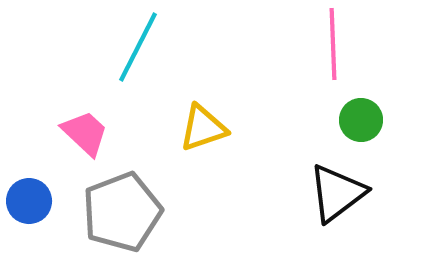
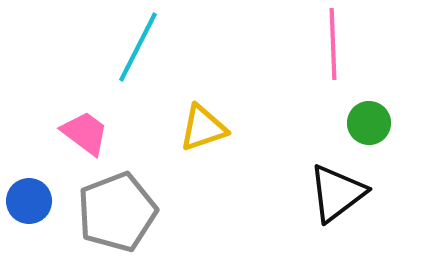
green circle: moved 8 px right, 3 px down
pink trapezoid: rotated 6 degrees counterclockwise
gray pentagon: moved 5 px left
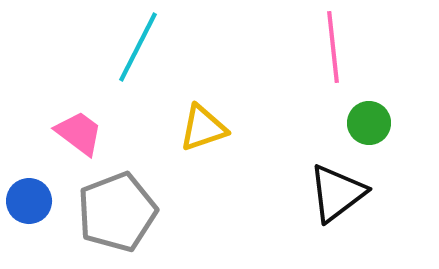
pink line: moved 3 px down; rotated 4 degrees counterclockwise
pink trapezoid: moved 6 px left
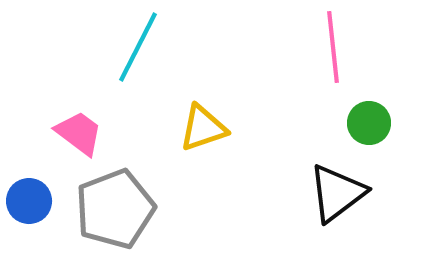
gray pentagon: moved 2 px left, 3 px up
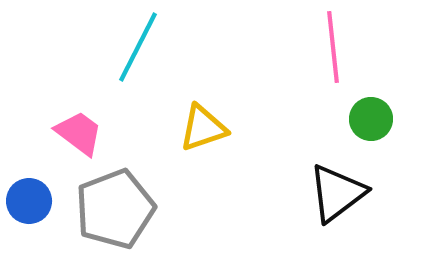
green circle: moved 2 px right, 4 px up
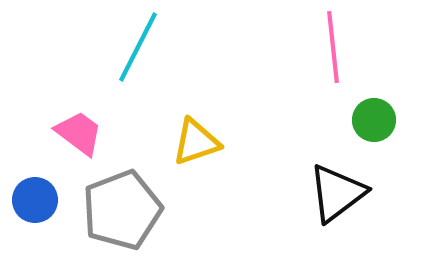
green circle: moved 3 px right, 1 px down
yellow triangle: moved 7 px left, 14 px down
blue circle: moved 6 px right, 1 px up
gray pentagon: moved 7 px right, 1 px down
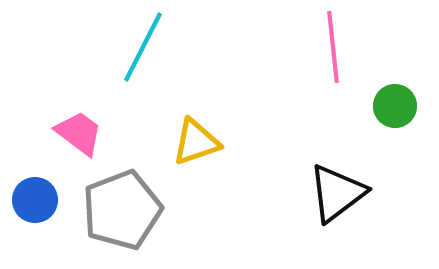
cyan line: moved 5 px right
green circle: moved 21 px right, 14 px up
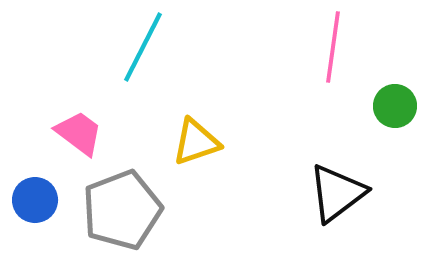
pink line: rotated 14 degrees clockwise
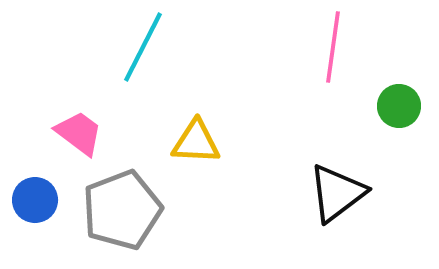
green circle: moved 4 px right
yellow triangle: rotated 22 degrees clockwise
